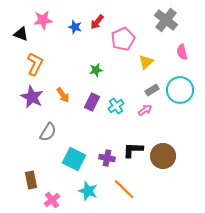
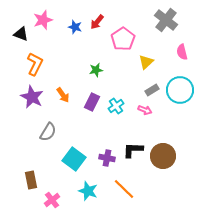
pink star: rotated 12 degrees counterclockwise
pink pentagon: rotated 10 degrees counterclockwise
pink arrow: rotated 56 degrees clockwise
cyan square: rotated 10 degrees clockwise
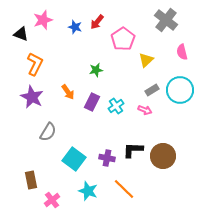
yellow triangle: moved 2 px up
orange arrow: moved 5 px right, 3 px up
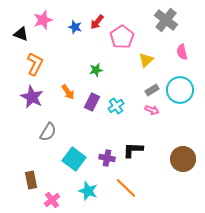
pink pentagon: moved 1 px left, 2 px up
pink arrow: moved 7 px right
brown circle: moved 20 px right, 3 px down
orange line: moved 2 px right, 1 px up
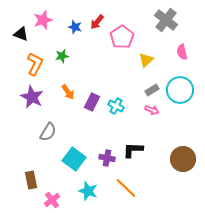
green star: moved 34 px left, 14 px up
cyan cross: rotated 28 degrees counterclockwise
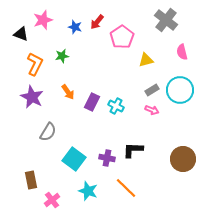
yellow triangle: rotated 28 degrees clockwise
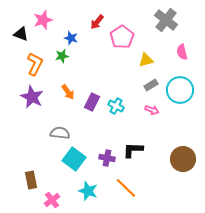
blue star: moved 4 px left, 11 px down
gray rectangle: moved 1 px left, 5 px up
gray semicircle: moved 12 px right, 1 px down; rotated 114 degrees counterclockwise
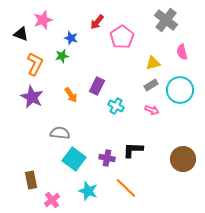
yellow triangle: moved 7 px right, 3 px down
orange arrow: moved 3 px right, 3 px down
purple rectangle: moved 5 px right, 16 px up
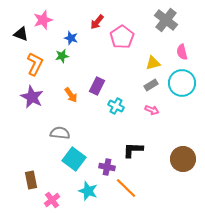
cyan circle: moved 2 px right, 7 px up
purple cross: moved 9 px down
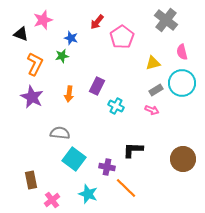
gray rectangle: moved 5 px right, 5 px down
orange arrow: moved 2 px left, 1 px up; rotated 42 degrees clockwise
cyan star: moved 3 px down
